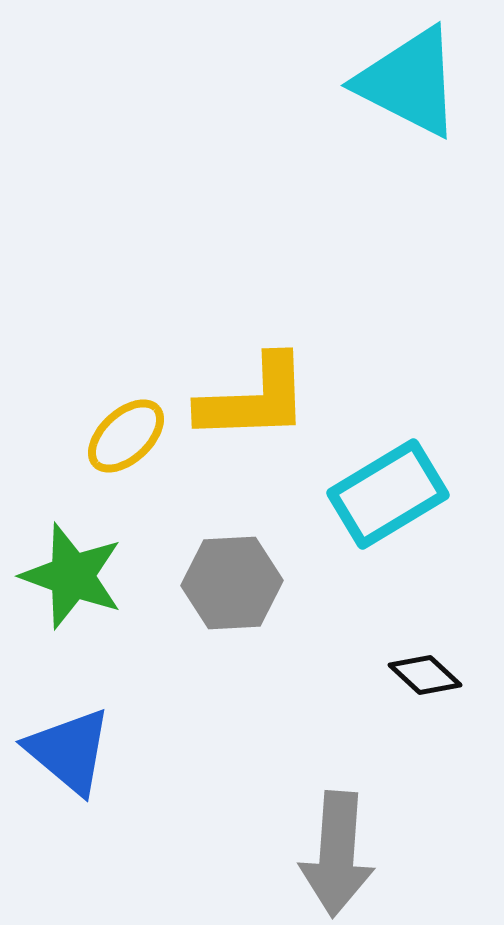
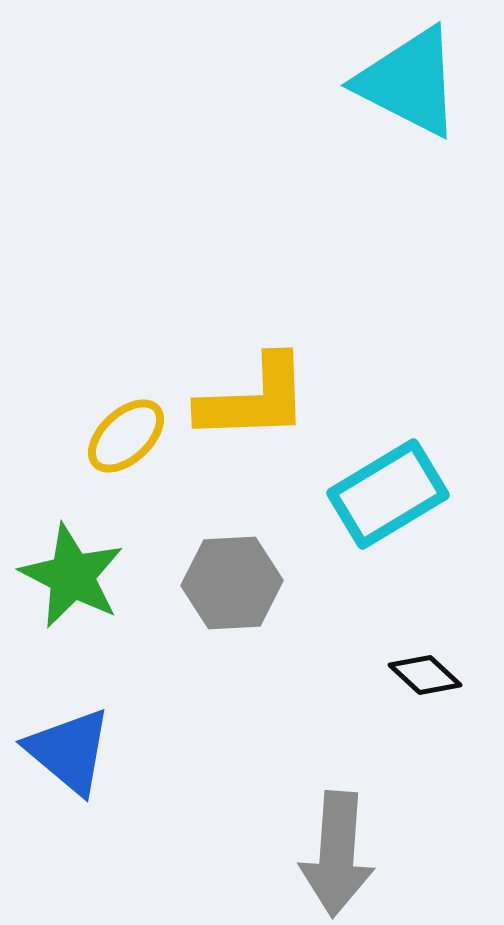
green star: rotated 7 degrees clockwise
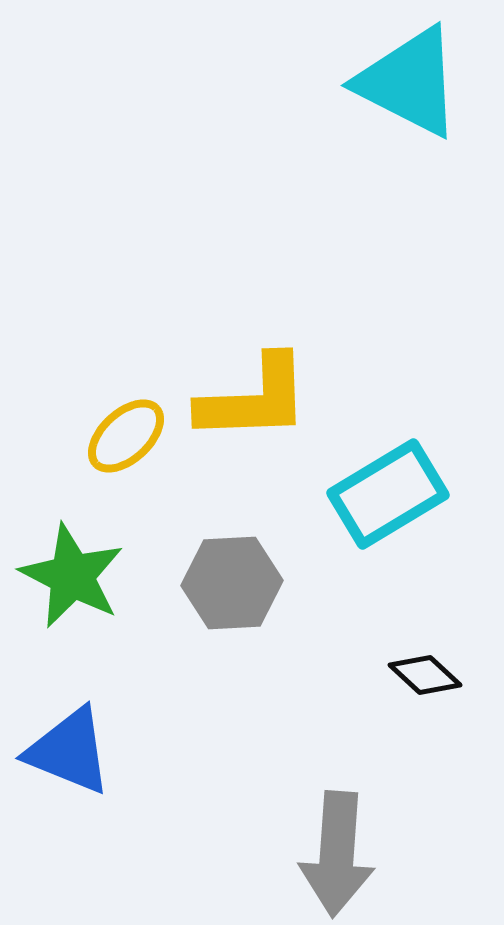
blue triangle: rotated 18 degrees counterclockwise
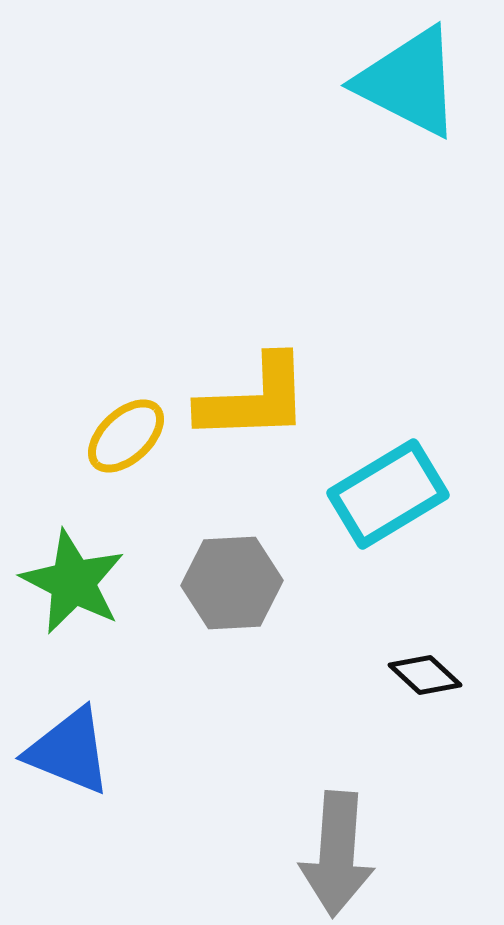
green star: moved 1 px right, 6 px down
